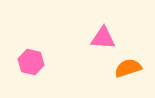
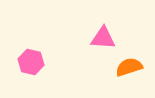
orange semicircle: moved 1 px right, 1 px up
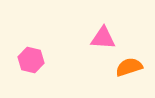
pink hexagon: moved 2 px up
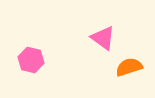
pink triangle: rotated 32 degrees clockwise
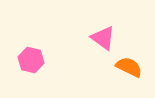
orange semicircle: rotated 44 degrees clockwise
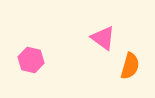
orange semicircle: moved 1 px right, 1 px up; rotated 80 degrees clockwise
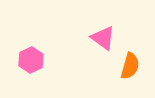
pink hexagon: rotated 20 degrees clockwise
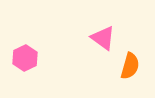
pink hexagon: moved 6 px left, 2 px up
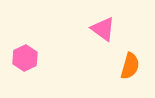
pink triangle: moved 9 px up
